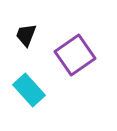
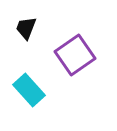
black trapezoid: moved 7 px up
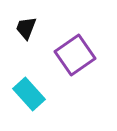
cyan rectangle: moved 4 px down
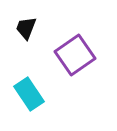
cyan rectangle: rotated 8 degrees clockwise
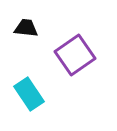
black trapezoid: rotated 75 degrees clockwise
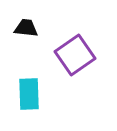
cyan rectangle: rotated 32 degrees clockwise
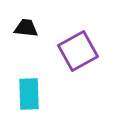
purple square: moved 3 px right, 4 px up; rotated 6 degrees clockwise
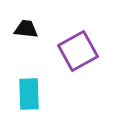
black trapezoid: moved 1 px down
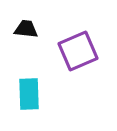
purple square: rotated 6 degrees clockwise
